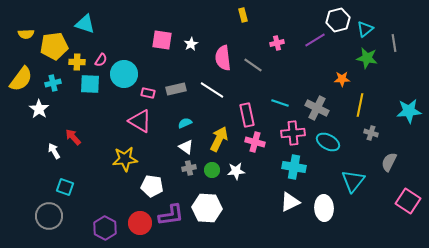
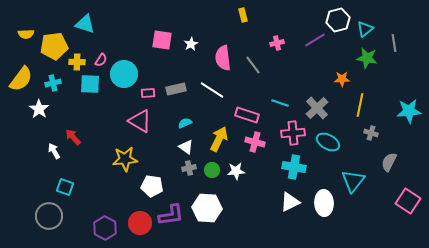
gray line at (253, 65): rotated 18 degrees clockwise
pink rectangle at (148, 93): rotated 16 degrees counterclockwise
gray cross at (317, 108): rotated 20 degrees clockwise
pink rectangle at (247, 115): rotated 60 degrees counterclockwise
white ellipse at (324, 208): moved 5 px up
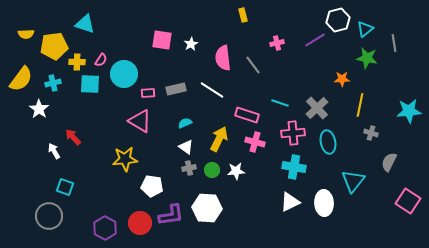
cyan ellipse at (328, 142): rotated 50 degrees clockwise
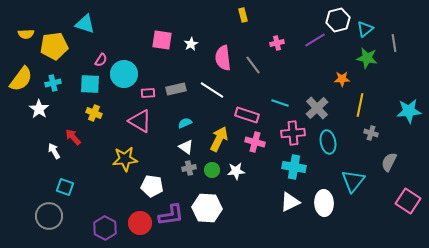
yellow cross at (77, 62): moved 17 px right, 51 px down; rotated 21 degrees clockwise
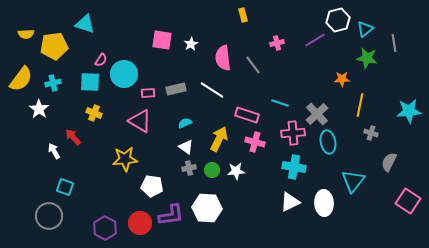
cyan square at (90, 84): moved 2 px up
gray cross at (317, 108): moved 6 px down
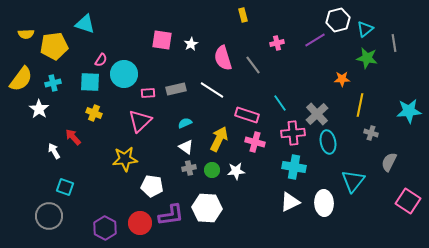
pink semicircle at (223, 58): rotated 10 degrees counterclockwise
cyan line at (280, 103): rotated 36 degrees clockwise
pink triangle at (140, 121): rotated 45 degrees clockwise
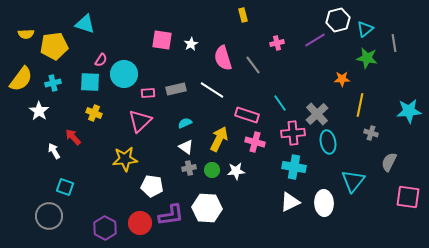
white star at (39, 109): moved 2 px down
pink square at (408, 201): moved 4 px up; rotated 25 degrees counterclockwise
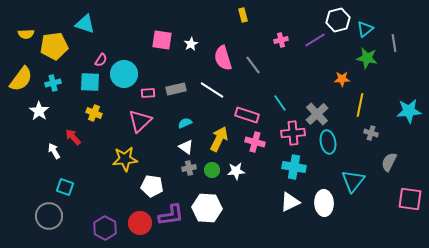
pink cross at (277, 43): moved 4 px right, 3 px up
pink square at (408, 197): moved 2 px right, 2 px down
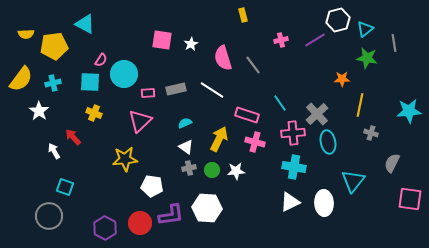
cyan triangle at (85, 24): rotated 10 degrees clockwise
gray semicircle at (389, 162): moved 3 px right, 1 px down
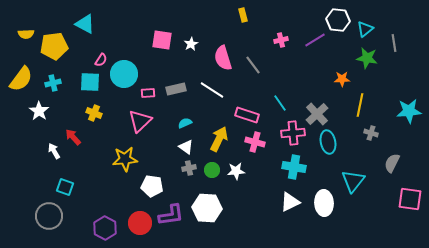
white hexagon at (338, 20): rotated 20 degrees clockwise
